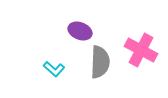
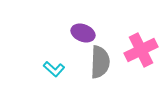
purple ellipse: moved 3 px right, 2 px down
pink cross: rotated 36 degrees clockwise
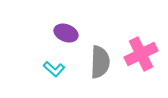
purple ellipse: moved 17 px left
pink cross: moved 4 px down
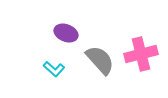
pink cross: rotated 12 degrees clockwise
gray semicircle: moved 2 px up; rotated 44 degrees counterclockwise
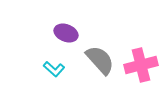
pink cross: moved 11 px down
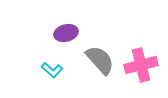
purple ellipse: rotated 35 degrees counterclockwise
cyan L-shape: moved 2 px left, 1 px down
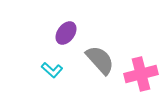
purple ellipse: rotated 40 degrees counterclockwise
pink cross: moved 9 px down
